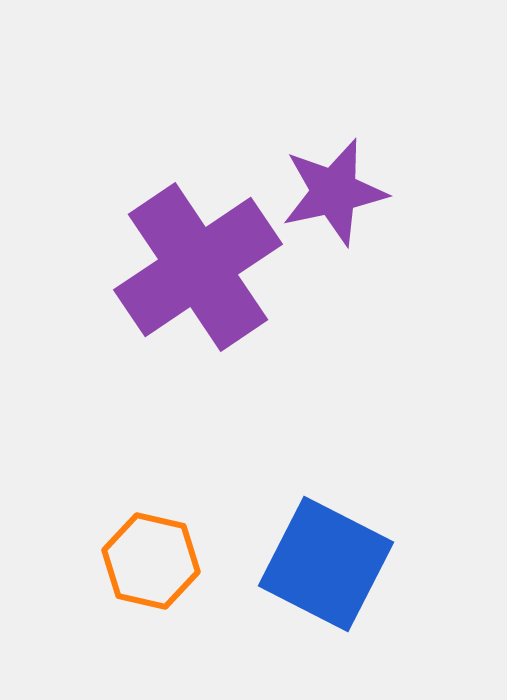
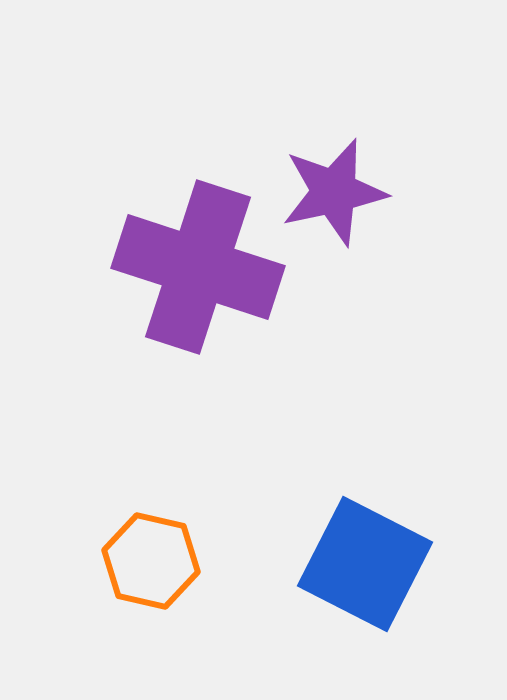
purple cross: rotated 38 degrees counterclockwise
blue square: moved 39 px right
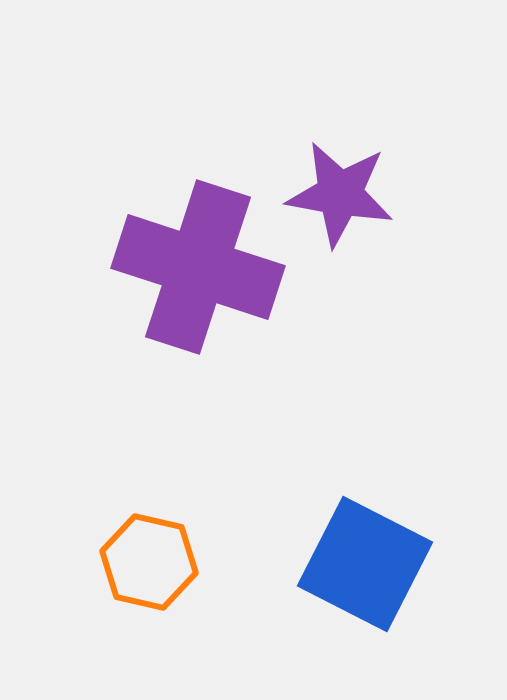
purple star: moved 6 px right, 2 px down; rotated 22 degrees clockwise
orange hexagon: moved 2 px left, 1 px down
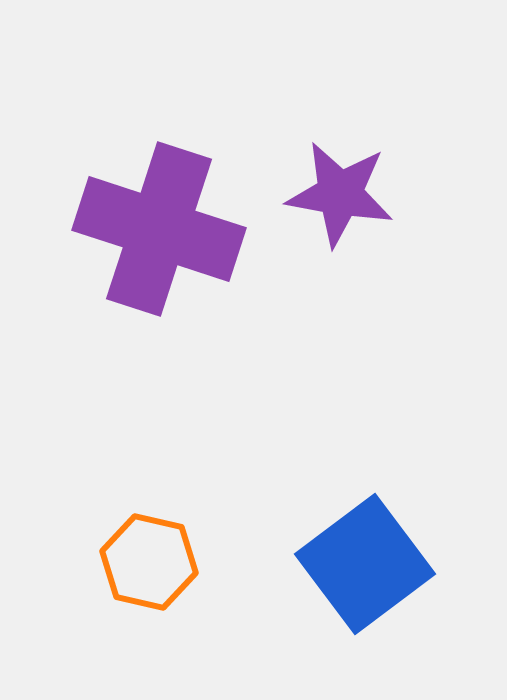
purple cross: moved 39 px left, 38 px up
blue square: rotated 26 degrees clockwise
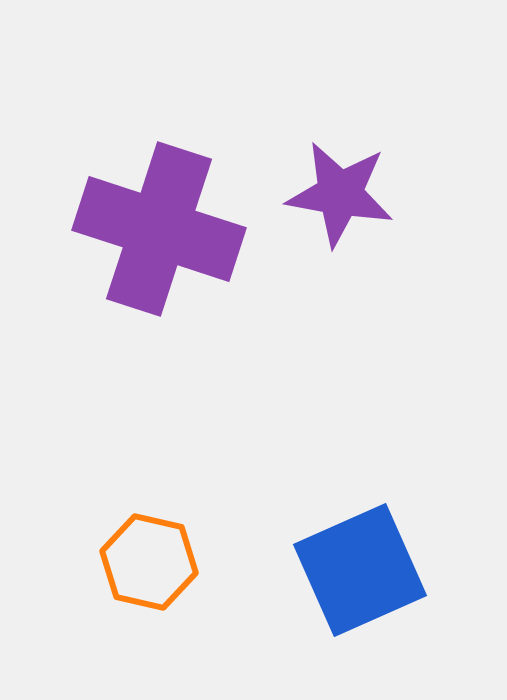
blue square: moved 5 px left, 6 px down; rotated 13 degrees clockwise
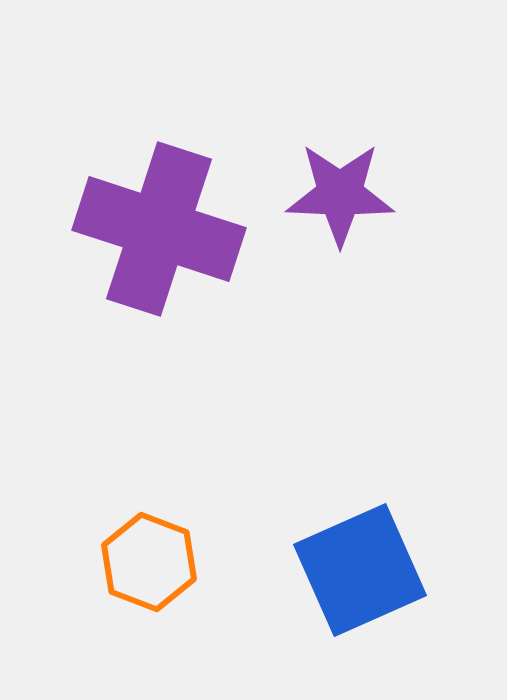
purple star: rotated 8 degrees counterclockwise
orange hexagon: rotated 8 degrees clockwise
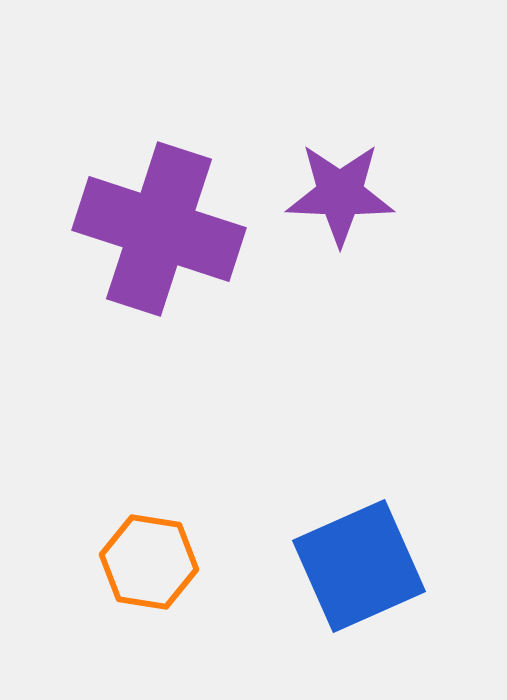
orange hexagon: rotated 12 degrees counterclockwise
blue square: moved 1 px left, 4 px up
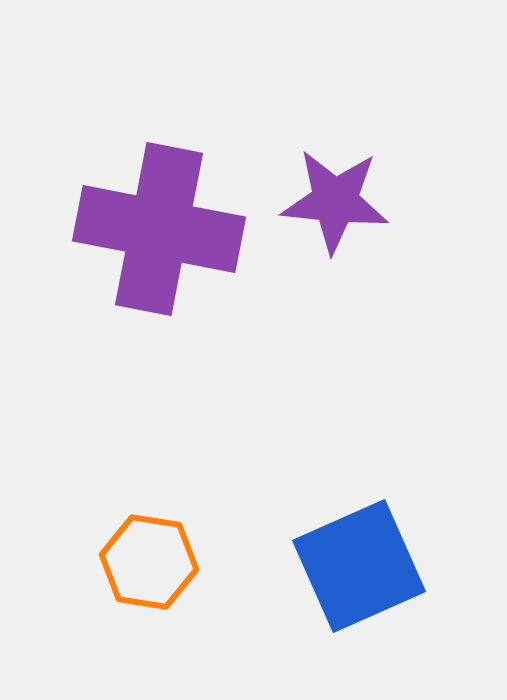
purple star: moved 5 px left, 7 px down; rotated 4 degrees clockwise
purple cross: rotated 7 degrees counterclockwise
